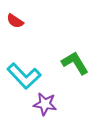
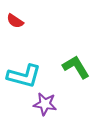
green L-shape: moved 1 px right, 4 px down
cyan L-shape: rotated 32 degrees counterclockwise
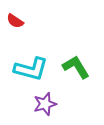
cyan L-shape: moved 7 px right, 7 px up
purple star: rotated 25 degrees counterclockwise
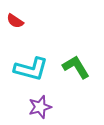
purple star: moved 5 px left, 3 px down
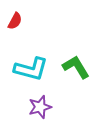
red semicircle: rotated 96 degrees counterclockwise
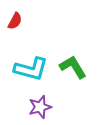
green L-shape: moved 3 px left
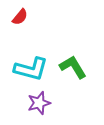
red semicircle: moved 5 px right, 4 px up; rotated 12 degrees clockwise
purple star: moved 1 px left, 4 px up
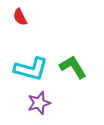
red semicircle: rotated 114 degrees clockwise
